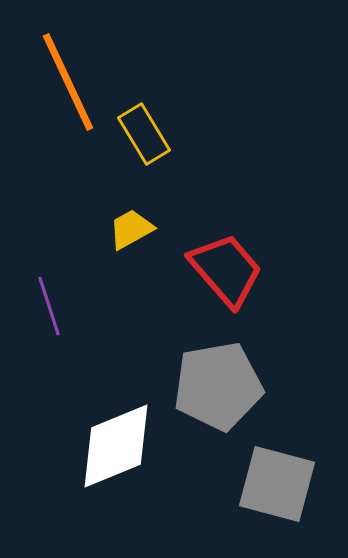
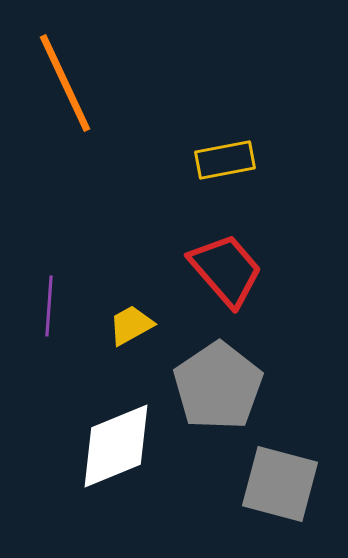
orange line: moved 3 px left, 1 px down
yellow rectangle: moved 81 px right, 26 px down; rotated 70 degrees counterclockwise
yellow trapezoid: moved 96 px down
purple line: rotated 22 degrees clockwise
gray pentagon: rotated 24 degrees counterclockwise
gray square: moved 3 px right
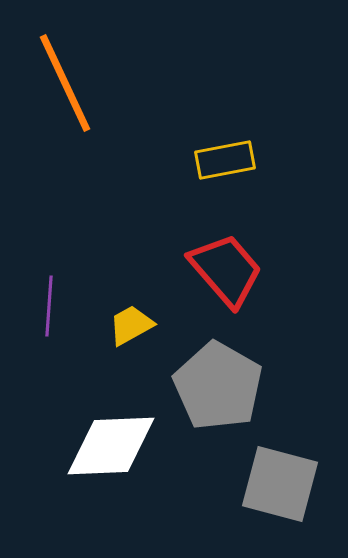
gray pentagon: rotated 8 degrees counterclockwise
white diamond: moved 5 px left; rotated 20 degrees clockwise
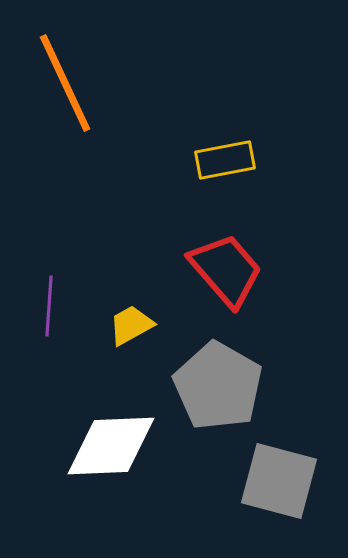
gray square: moved 1 px left, 3 px up
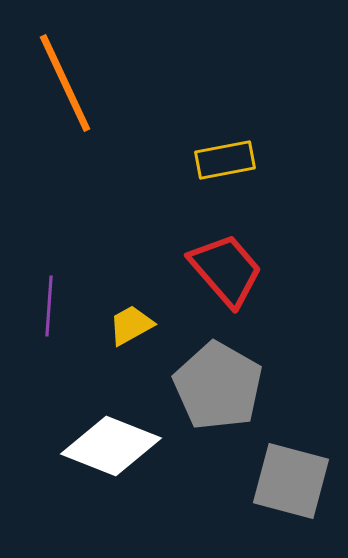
white diamond: rotated 24 degrees clockwise
gray square: moved 12 px right
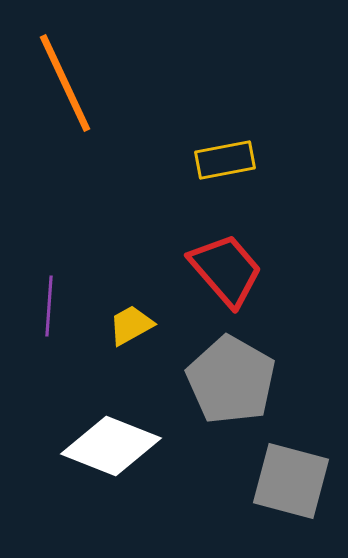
gray pentagon: moved 13 px right, 6 px up
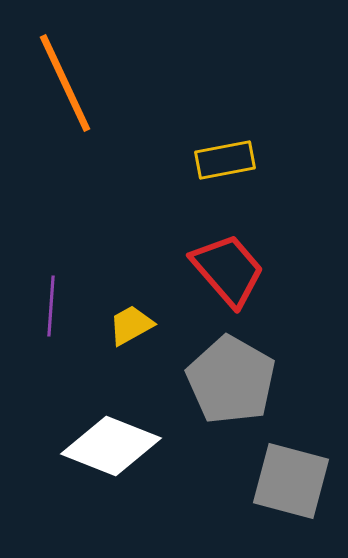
red trapezoid: moved 2 px right
purple line: moved 2 px right
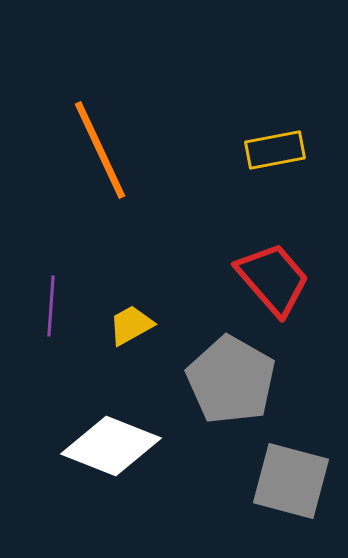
orange line: moved 35 px right, 67 px down
yellow rectangle: moved 50 px right, 10 px up
red trapezoid: moved 45 px right, 9 px down
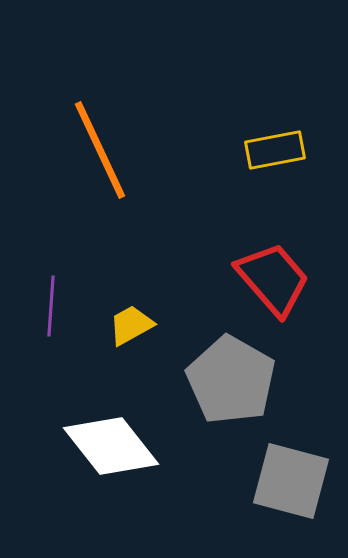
white diamond: rotated 30 degrees clockwise
